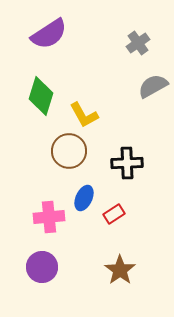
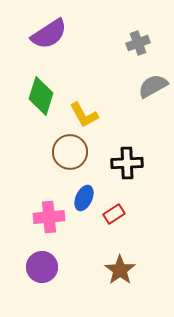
gray cross: rotated 15 degrees clockwise
brown circle: moved 1 px right, 1 px down
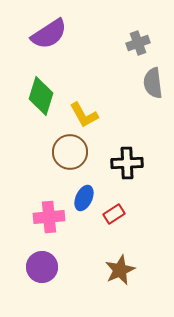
gray semicircle: moved 3 px up; rotated 68 degrees counterclockwise
brown star: rotated 12 degrees clockwise
